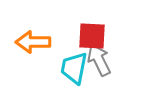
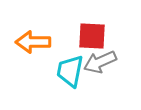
gray arrow: moved 1 px right, 2 px down; rotated 88 degrees counterclockwise
cyan trapezoid: moved 4 px left, 3 px down
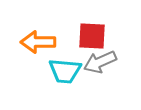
orange arrow: moved 5 px right
cyan trapezoid: moved 5 px left; rotated 96 degrees counterclockwise
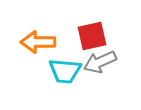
red square: rotated 16 degrees counterclockwise
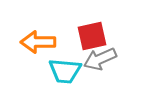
gray arrow: moved 3 px up
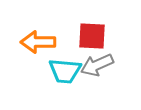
red square: rotated 16 degrees clockwise
gray arrow: moved 3 px left, 6 px down
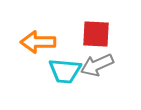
red square: moved 4 px right, 2 px up
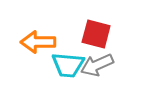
red square: rotated 12 degrees clockwise
cyan trapezoid: moved 3 px right, 6 px up
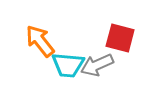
red square: moved 24 px right, 4 px down
orange arrow: moved 2 px right, 1 px up; rotated 52 degrees clockwise
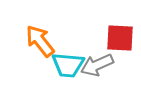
red square: rotated 12 degrees counterclockwise
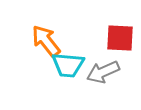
orange arrow: moved 6 px right
gray arrow: moved 6 px right, 7 px down
